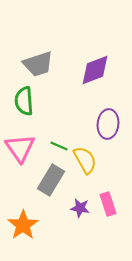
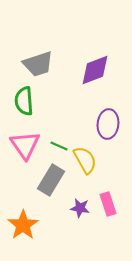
pink triangle: moved 5 px right, 3 px up
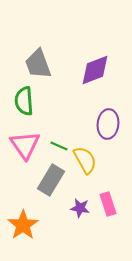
gray trapezoid: rotated 88 degrees clockwise
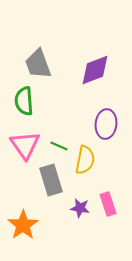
purple ellipse: moved 2 px left
yellow semicircle: rotated 40 degrees clockwise
gray rectangle: rotated 48 degrees counterclockwise
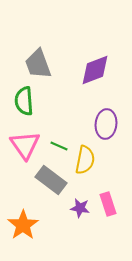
gray rectangle: rotated 36 degrees counterclockwise
